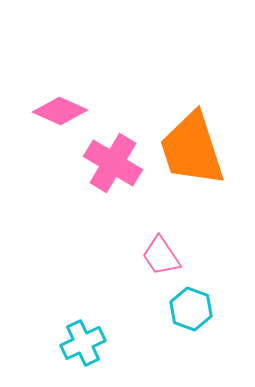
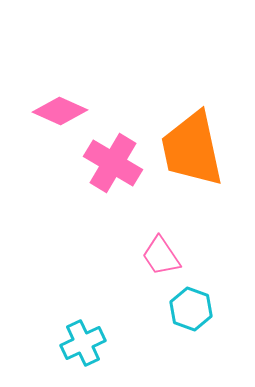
orange trapezoid: rotated 6 degrees clockwise
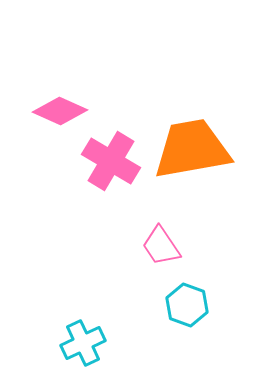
orange trapezoid: rotated 92 degrees clockwise
pink cross: moved 2 px left, 2 px up
pink trapezoid: moved 10 px up
cyan hexagon: moved 4 px left, 4 px up
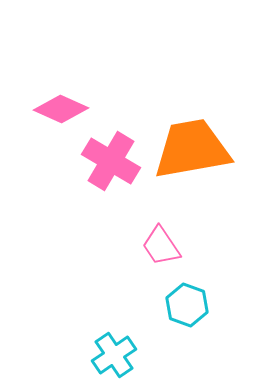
pink diamond: moved 1 px right, 2 px up
cyan cross: moved 31 px right, 12 px down; rotated 9 degrees counterclockwise
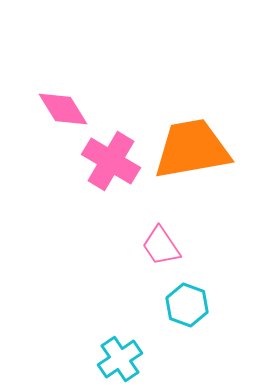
pink diamond: moved 2 px right; rotated 34 degrees clockwise
cyan cross: moved 6 px right, 4 px down
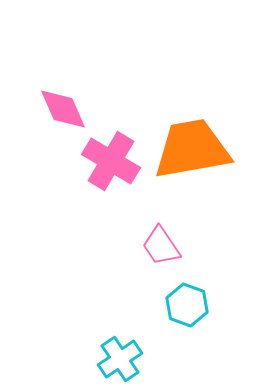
pink diamond: rotated 8 degrees clockwise
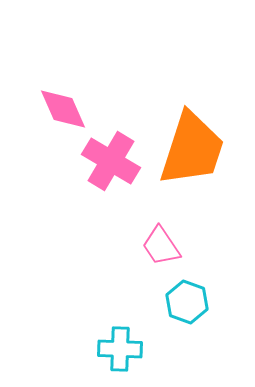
orange trapezoid: rotated 118 degrees clockwise
cyan hexagon: moved 3 px up
cyan cross: moved 10 px up; rotated 36 degrees clockwise
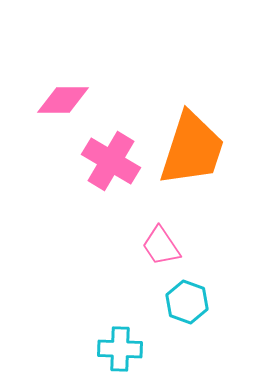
pink diamond: moved 9 px up; rotated 66 degrees counterclockwise
